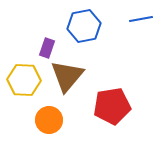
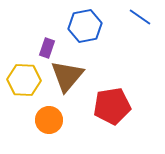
blue line: moved 1 px left, 2 px up; rotated 45 degrees clockwise
blue hexagon: moved 1 px right
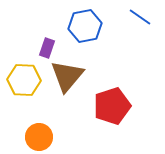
red pentagon: rotated 9 degrees counterclockwise
orange circle: moved 10 px left, 17 px down
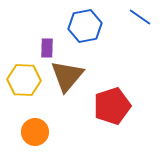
purple rectangle: rotated 18 degrees counterclockwise
orange circle: moved 4 px left, 5 px up
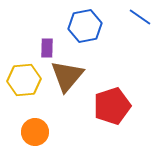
yellow hexagon: rotated 8 degrees counterclockwise
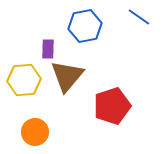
blue line: moved 1 px left
purple rectangle: moved 1 px right, 1 px down
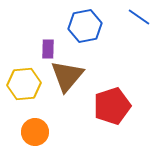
yellow hexagon: moved 4 px down
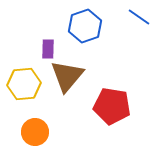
blue hexagon: rotated 8 degrees counterclockwise
red pentagon: rotated 27 degrees clockwise
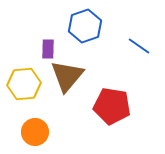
blue line: moved 29 px down
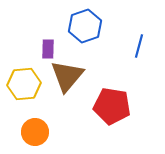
blue line: rotated 70 degrees clockwise
